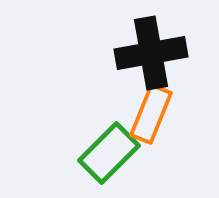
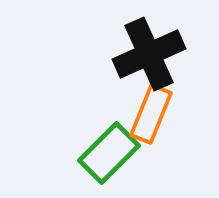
black cross: moved 2 px left, 1 px down; rotated 14 degrees counterclockwise
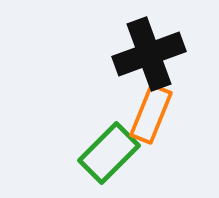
black cross: rotated 4 degrees clockwise
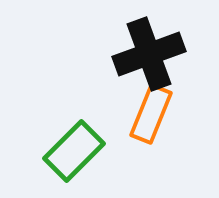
green rectangle: moved 35 px left, 2 px up
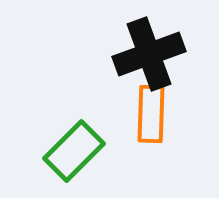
orange rectangle: rotated 20 degrees counterclockwise
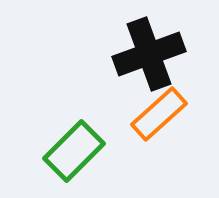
orange rectangle: moved 8 px right; rotated 46 degrees clockwise
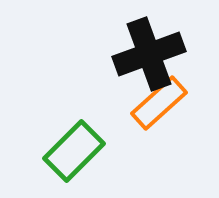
orange rectangle: moved 11 px up
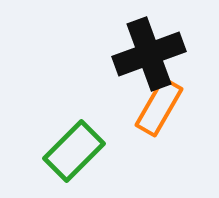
orange rectangle: moved 4 px down; rotated 18 degrees counterclockwise
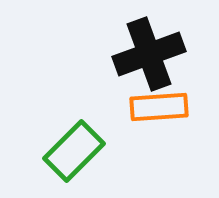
orange rectangle: rotated 56 degrees clockwise
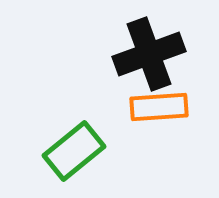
green rectangle: rotated 6 degrees clockwise
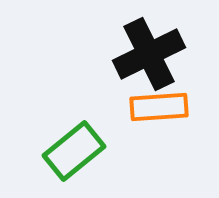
black cross: rotated 6 degrees counterclockwise
